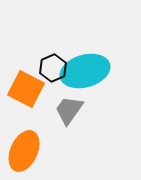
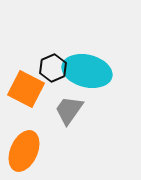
cyan ellipse: moved 2 px right; rotated 30 degrees clockwise
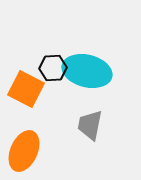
black hexagon: rotated 20 degrees clockwise
gray trapezoid: moved 21 px right, 15 px down; rotated 24 degrees counterclockwise
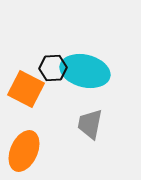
cyan ellipse: moved 2 px left
gray trapezoid: moved 1 px up
